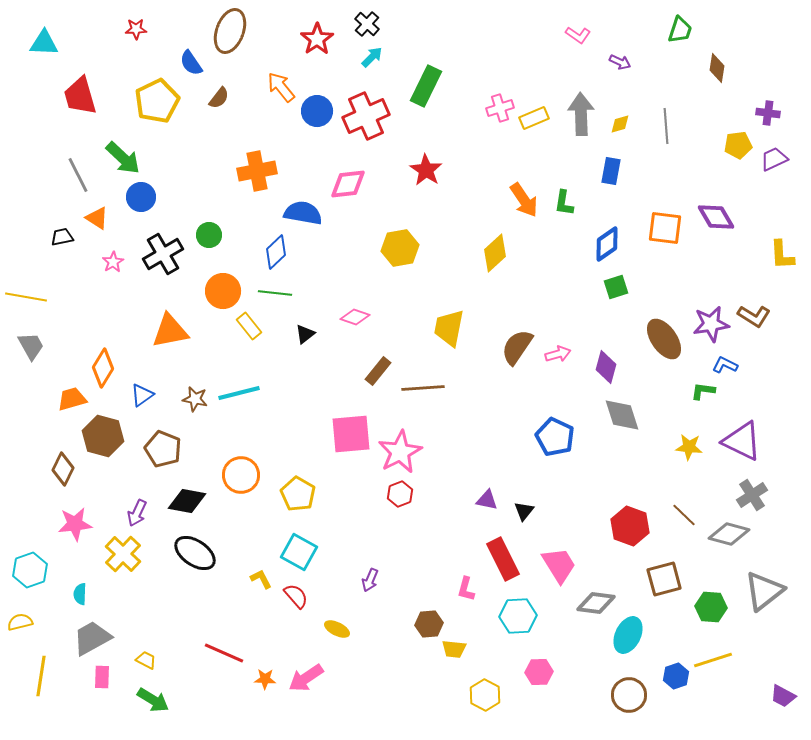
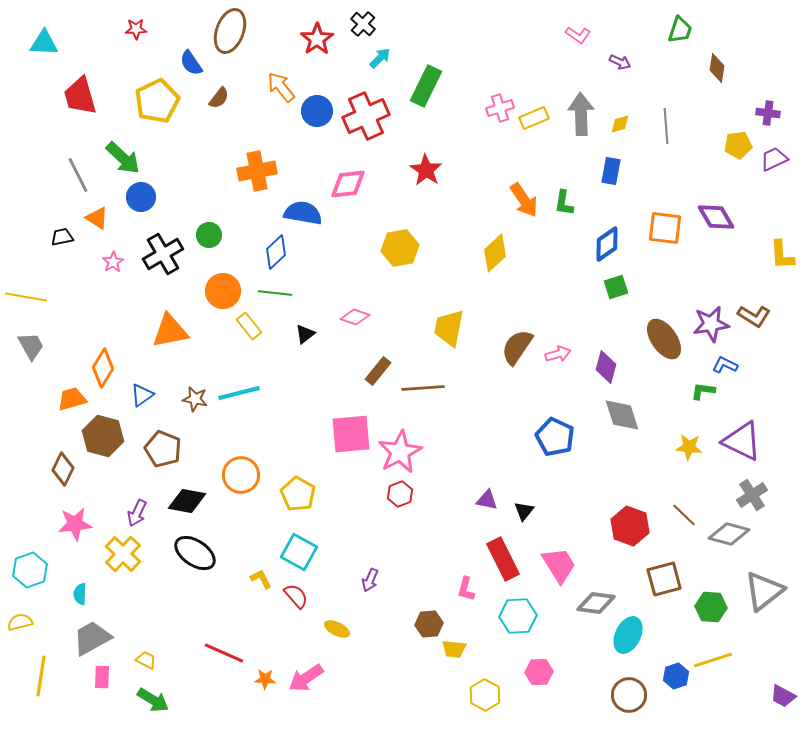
black cross at (367, 24): moved 4 px left
cyan arrow at (372, 57): moved 8 px right, 1 px down
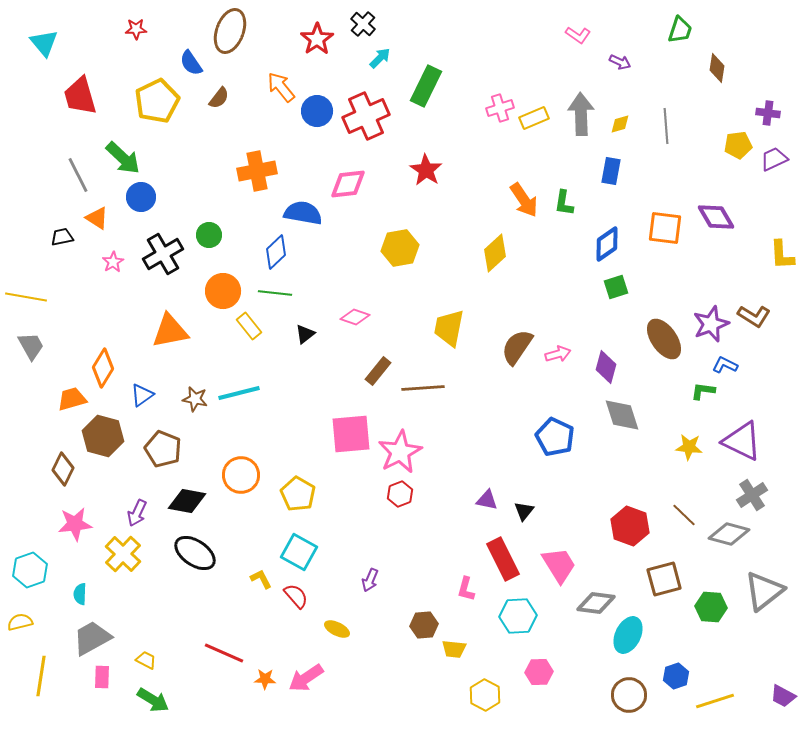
cyan triangle at (44, 43): rotated 48 degrees clockwise
purple star at (711, 324): rotated 12 degrees counterclockwise
brown hexagon at (429, 624): moved 5 px left, 1 px down
yellow line at (713, 660): moved 2 px right, 41 px down
